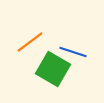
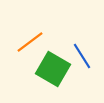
blue line: moved 9 px right, 4 px down; rotated 40 degrees clockwise
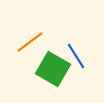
blue line: moved 6 px left
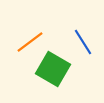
blue line: moved 7 px right, 14 px up
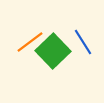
green square: moved 18 px up; rotated 16 degrees clockwise
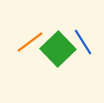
green square: moved 5 px right, 2 px up
